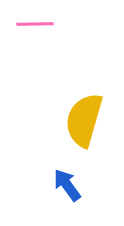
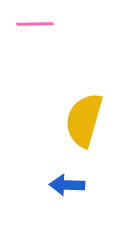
blue arrow: rotated 52 degrees counterclockwise
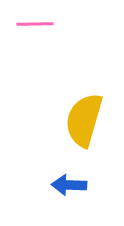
blue arrow: moved 2 px right
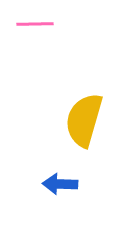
blue arrow: moved 9 px left, 1 px up
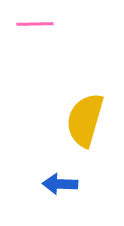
yellow semicircle: moved 1 px right
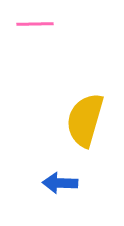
blue arrow: moved 1 px up
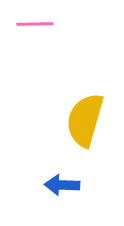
blue arrow: moved 2 px right, 2 px down
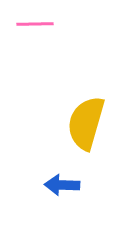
yellow semicircle: moved 1 px right, 3 px down
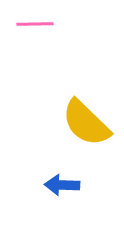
yellow semicircle: rotated 62 degrees counterclockwise
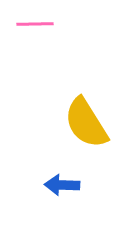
yellow semicircle: rotated 14 degrees clockwise
